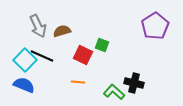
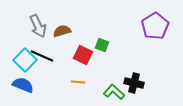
blue semicircle: moved 1 px left
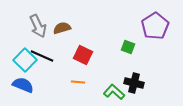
brown semicircle: moved 3 px up
green square: moved 26 px right, 2 px down
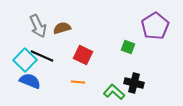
blue semicircle: moved 7 px right, 4 px up
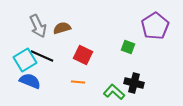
cyan square: rotated 15 degrees clockwise
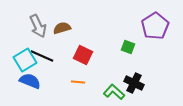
black cross: rotated 12 degrees clockwise
